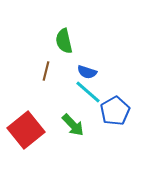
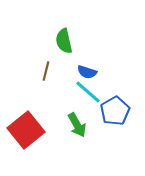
green arrow: moved 4 px right; rotated 15 degrees clockwise
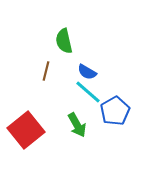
blue semicircle: rotated 12 degrees clockwise
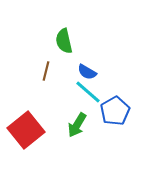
green arrow: rotated 60 degrees clockwise
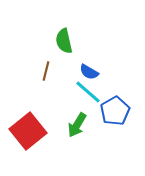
blue semicircle: moved 2 px right
red square: moved 2 px right, 1 px down
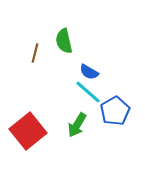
brown line: moved 11 px left, 18 px up
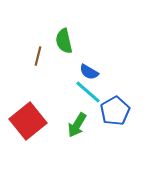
brown line: moved 3 px right, 3 px down
red square: moved 10 px up
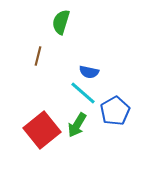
green semicircle: moved 3 px left, 19 px up; rotated 30 degrees clockwise
blue semicircle: rotated 18 degrees counterclockwise
cyan line: moved 5 px left, 1 px down
red square: moved 14 px right, 9 px down
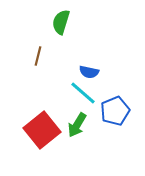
blue pentagon: rotated 8 degrees clockwise
